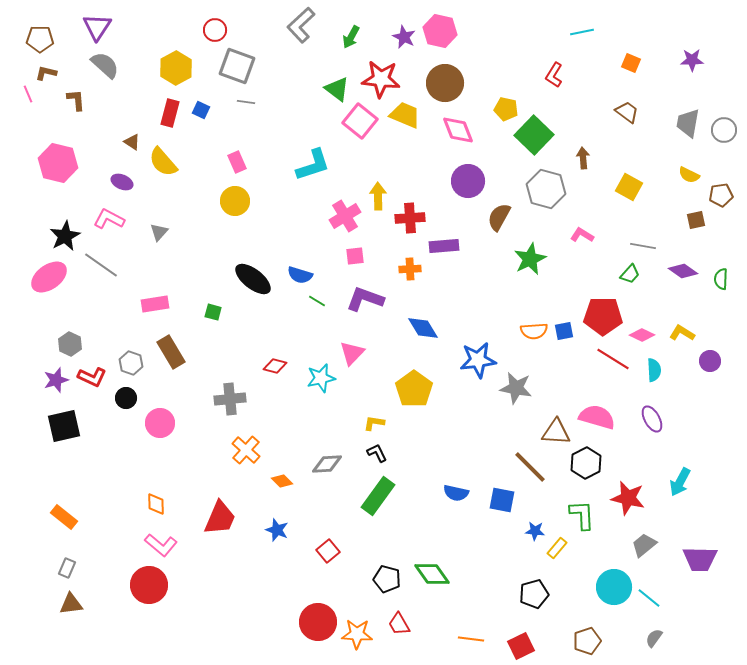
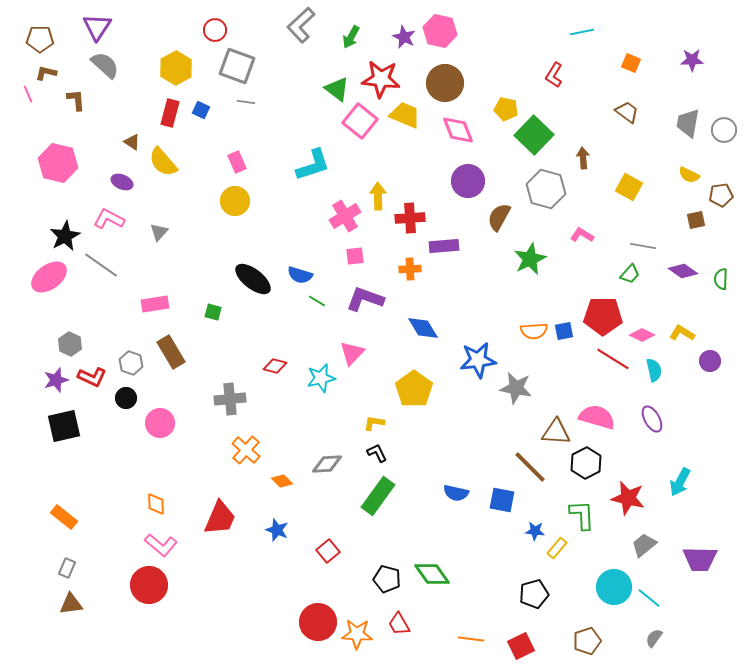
cyan semicircle at (654, 370): rotated 10 degrees counterclockwise
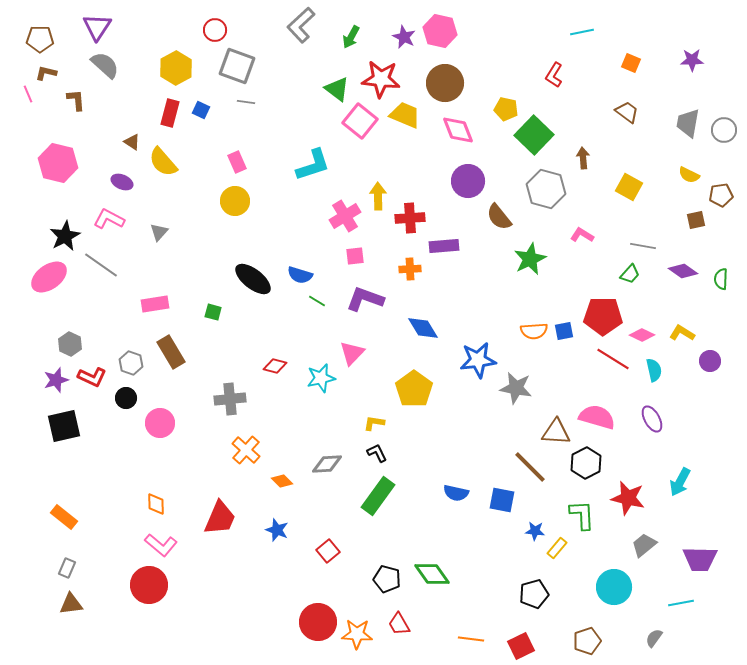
brown semicircle at (499, 217): rotated 68 degrees counterclockwise
cyan line at (649, 598): moved 32 px right, 5 px down; rotated 50 degrees counterclockwise
